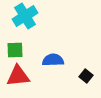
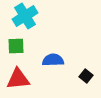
green square: moved 1 px right, 4 px up
red triangle: moved 3 px down
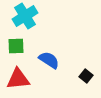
blue semicircle: moved 4 px left; rotated 35 degrees clockwise
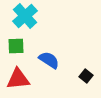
cyan cross: rotated 10 degrees counterclockwise
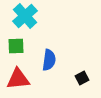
blue semicircle: rotated 65 degrees clockwise
black square: moved 4 px left, 2 px down; rotated 24 degrees clockwise
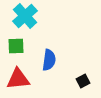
black square: moved 1 px right, 3 px down
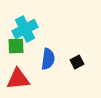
cyan cross: moved 13 px down; rotated 15 degrees clockwise
blue semicircle: moved 1 px left, 1 px up
black square: moved 6 px left, 19 px up
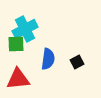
green square: moved 2 px up
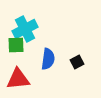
green square: moved 1 px down
